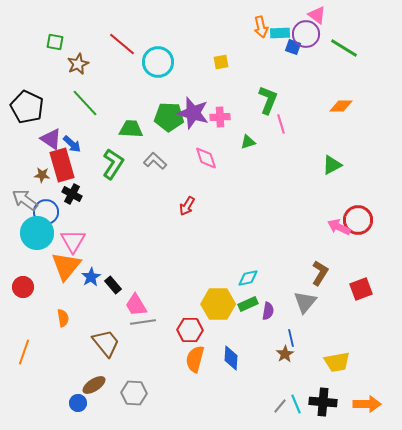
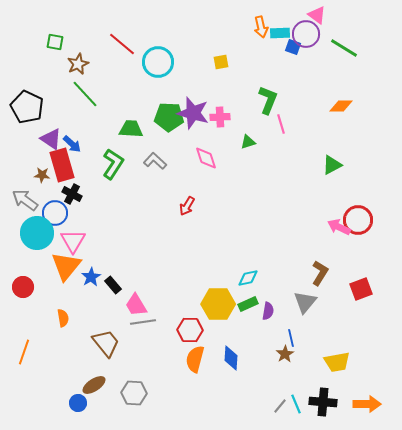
green line at (85, 103): moved 9 px up
blue circle at (46, 212): moved 9 px right, 1 px down
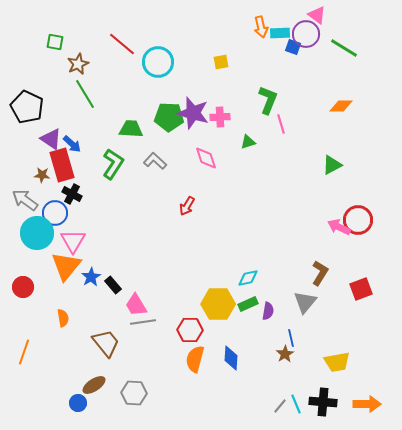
green line at (85, 94): rotated 12 degrees clockwise
